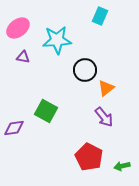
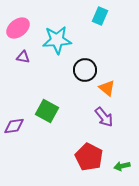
orange triangle: moved 1 px right; rotated 42 degrees counterclockwise
green square: moved 1 px right
purple diamond: moved 2 px up
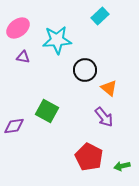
cyan rectangle: rotated 24 degrees clockwise
orange triangle: moved 2 px right
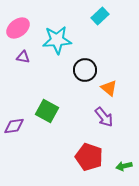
red pentagon: rotated 8 degrees counterclockwise
green arrow: moved 2 px right
